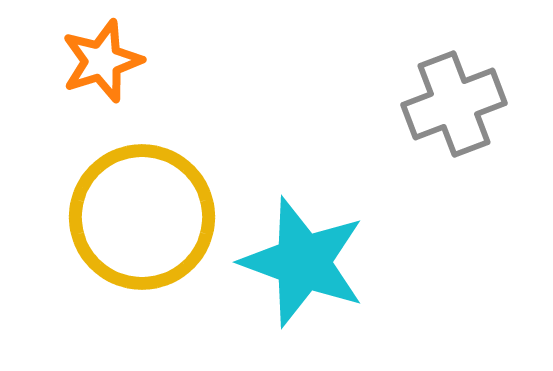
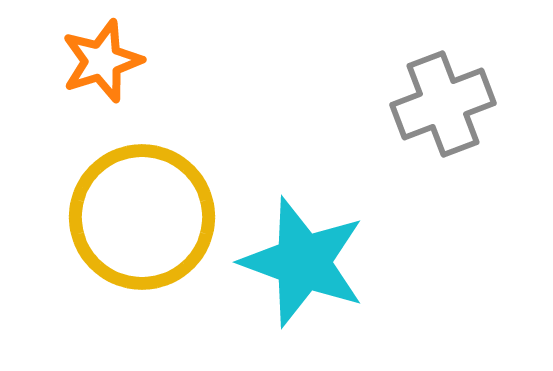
gray cross: moved 11 px left
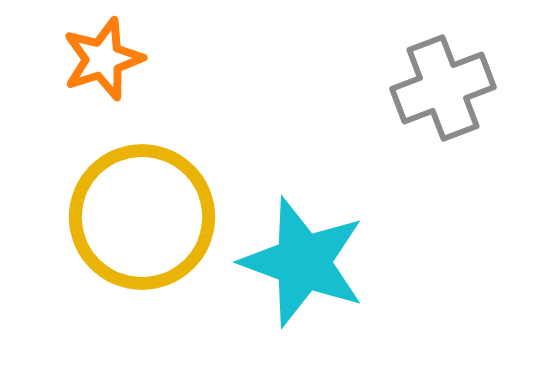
orange star: moved 1 px right, 2 px up
gray cross: moved 16 px up
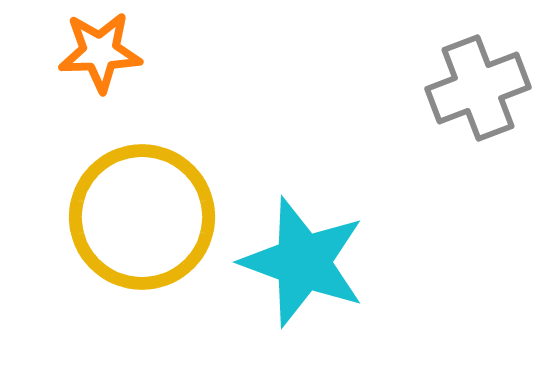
orange star: moved 3 px left, 7 px up; rotated 16 degrees clockwise
gray cross: moved 35 px right
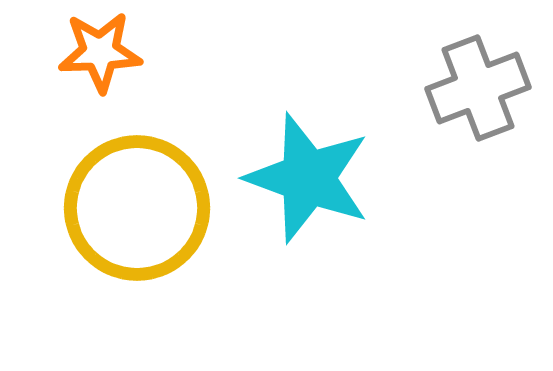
yellow circle: moved 5 px left, 9 px up
cyan star: moved 5 px right, 84 px up
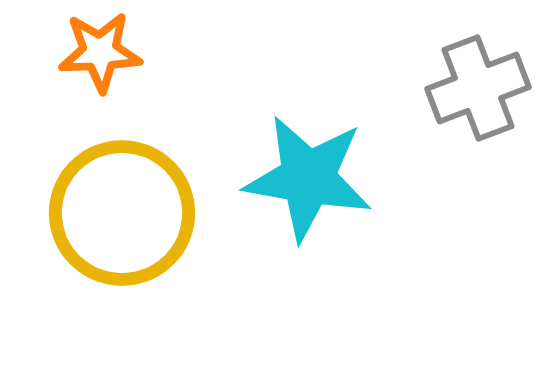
cyan star: rotated 10 degrees counterclockwise
yellow circle: moved 15 px left, 5 px down
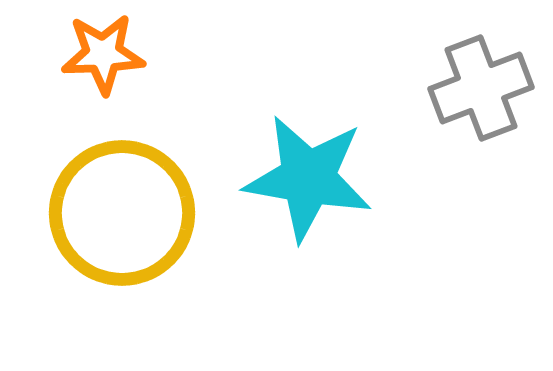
orange star: moved 3 px right, 2 px down
gray cross: moved 3 px right
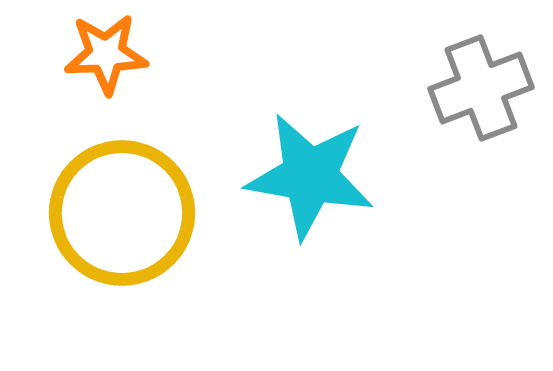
orange star: moved 3 px right
cyan star: moved 2 px right, 2 px up
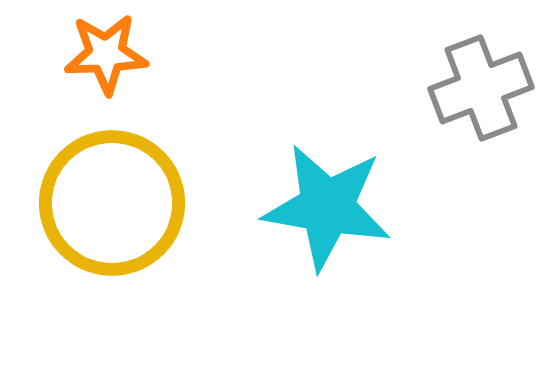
cyan star: moved 17 px right, 31 px down
yellow circle: moved 10 px left, 10 px up
